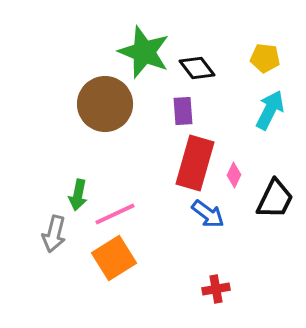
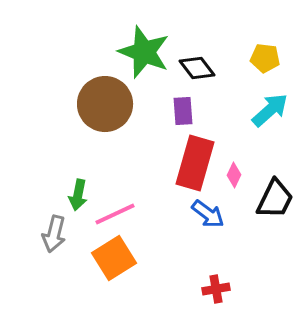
cyan arrow: rotated 21 degrees clockwise
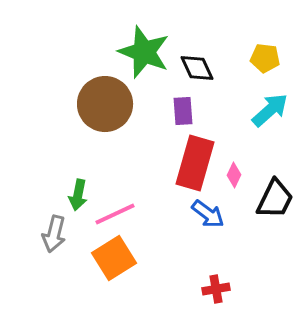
black diamond: rotated 12 degrees clockwise
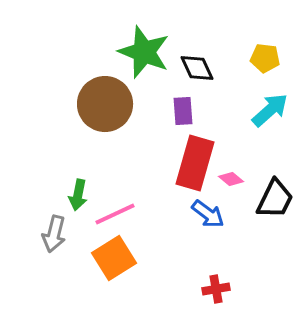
pink diamond: moved 3 px left, 4 px down; rotated 75 degrees counterclockwise
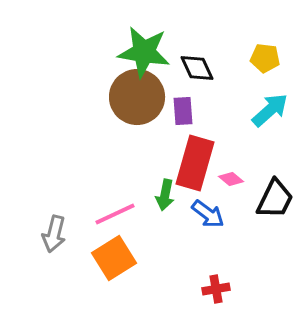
green star: rotated 12 degrees counterclockwise
brown circle: moved 32 px right, 7 px up
green arrow: moved 87 px right
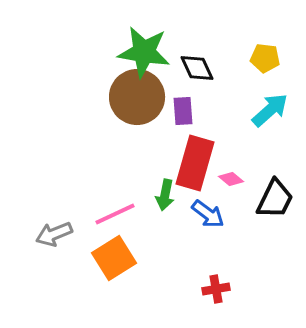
gray arrow: rotated 54 degrees clockwise
